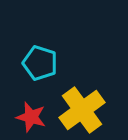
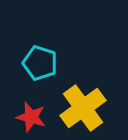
yellow cross: moved 1 px right, 2 px up
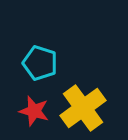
red star: moved 3 px right, 6 px up
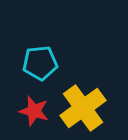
cyan pentagon: rotated 24 degrees counterclockwise
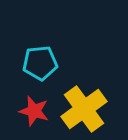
yellow cross: moved 1 px right, 1 px down
